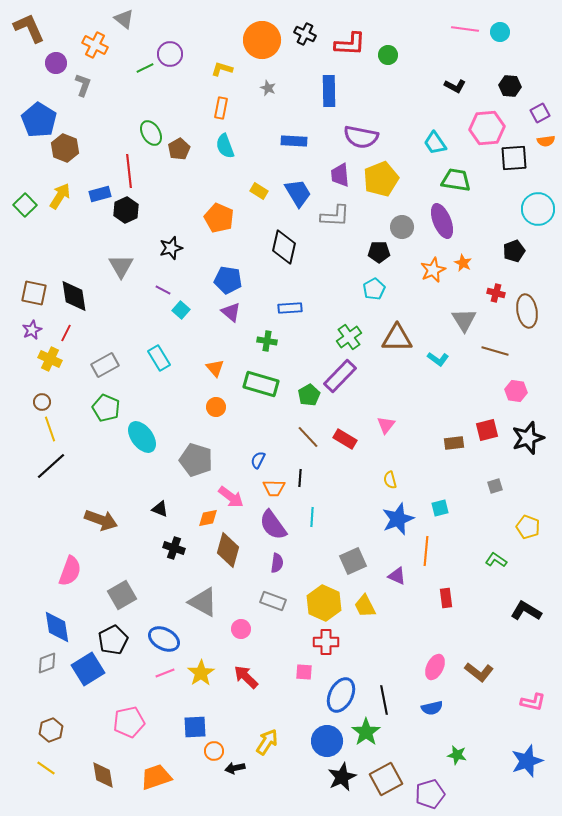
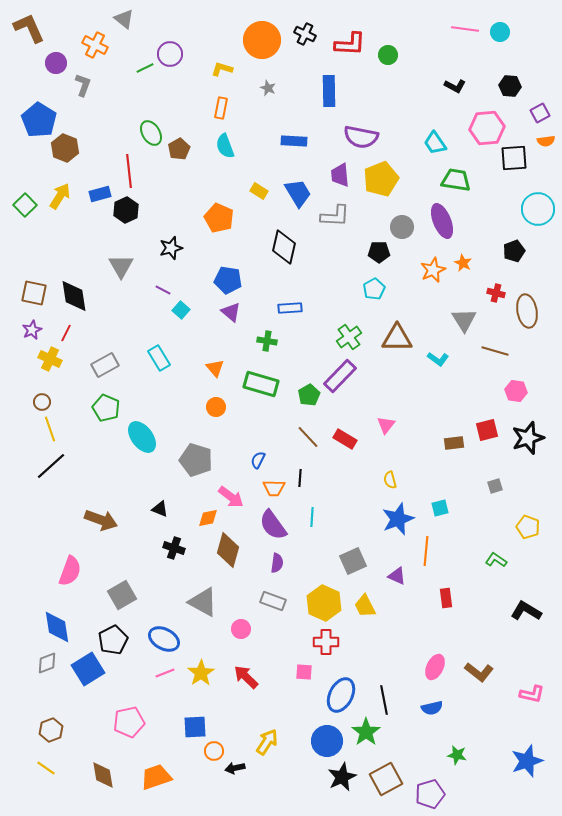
pink L-shape at (533, 702): moved 1 px left, 8 px up
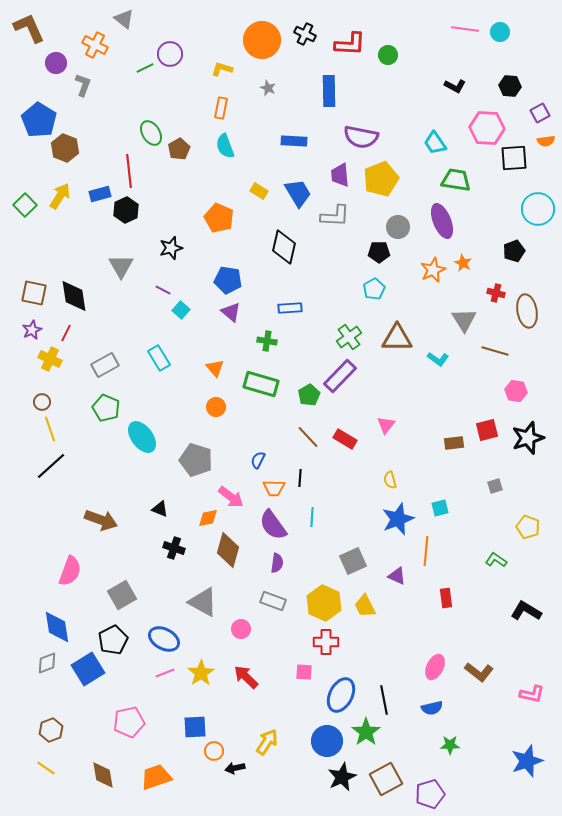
pink hexagon at (487, 128): rotated 8 degrees clockwise
gray circle at (402, 227): moved 4 px left
green star at (457, 755): moved 7 px left, 10 px up; rotated 12 degrees counterclockwise
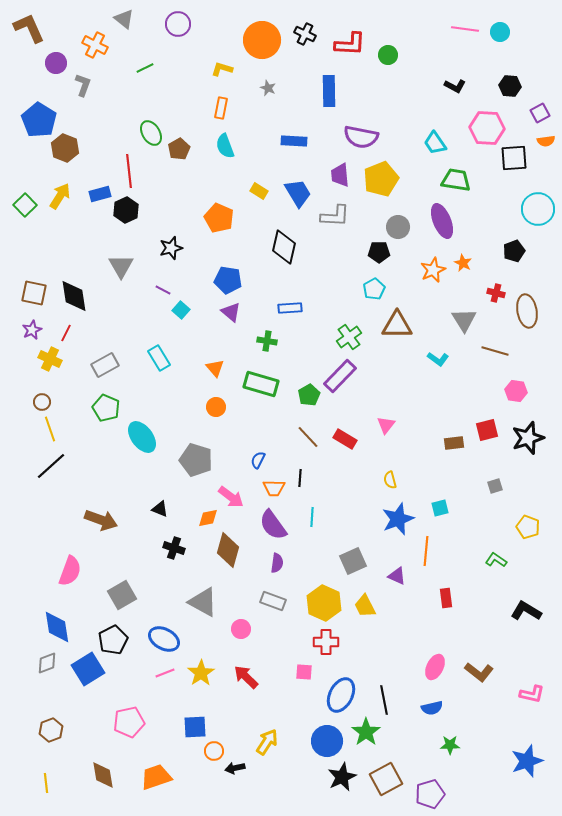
purple circle at (170, 54): moved 8 px right, 30 px up
brown triangle at (397, 338): moved 13 px up
yellow line at (46, 768): moved 15 px down; rotated 48 degrees clockwise
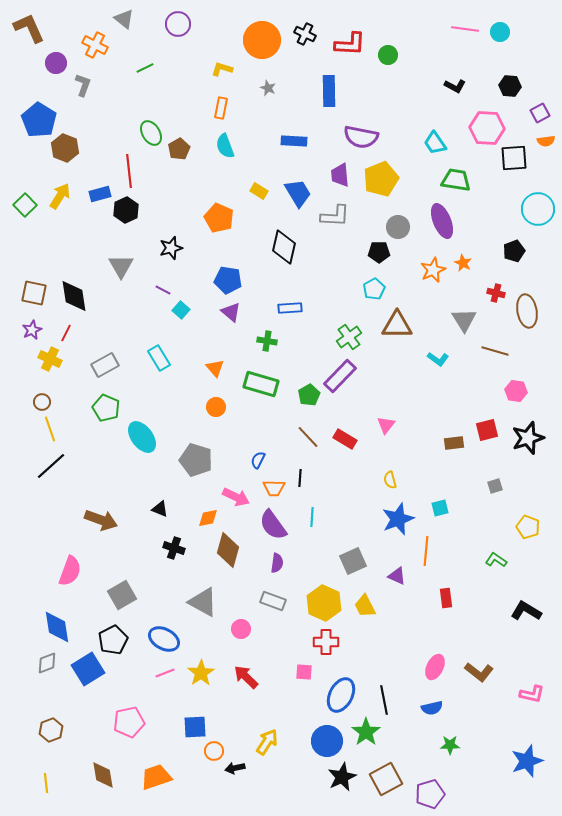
pink arrow at (231, 497): moved 5 px right; rotated 12 degrees counterclockwise
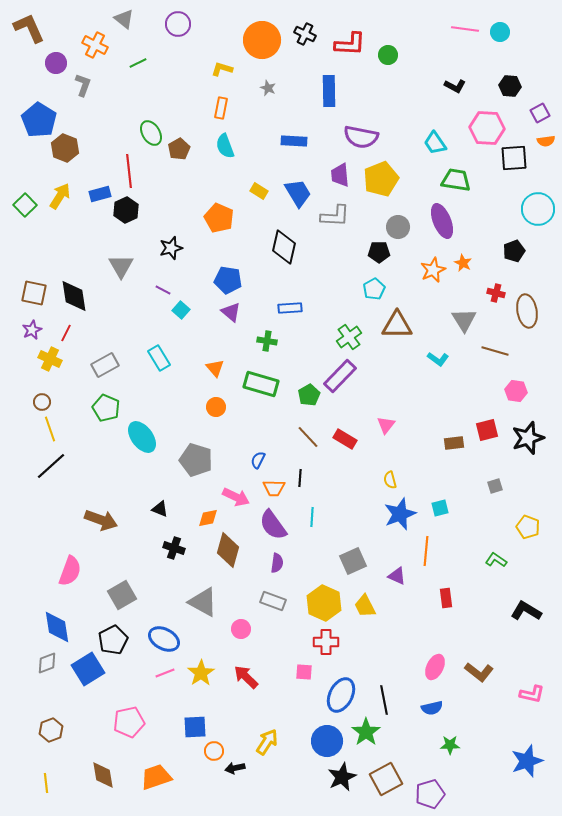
green line at (145, 68): moved 7 px left, 5 px up
blue star at (398, 519): moved 2 px right, 5 px up
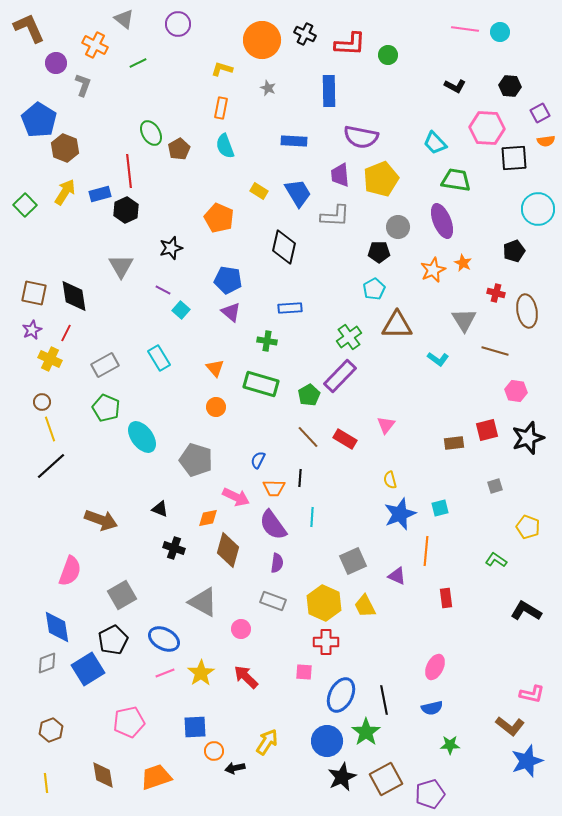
cyan trapezoid at (435, 143): rotated 10 degrees counterclockwise
yellow arrow at (60, 196): moved 5 px right, 4 px up
brown L-shape at (479, 672): moved 31 px right, 54 px down
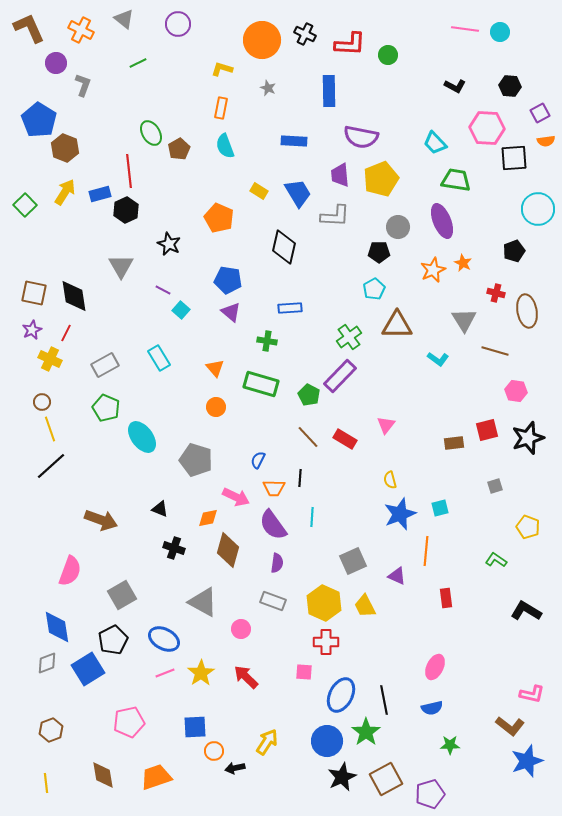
orange cross at (95, 45): moved 14 px left, 15 px up
black star at (171, 248): moved 2 px left, 4 px up; rotated 30 degrees counterclockwise
green pentagon at (309, 395): rotated 15 degrees counterclockwise
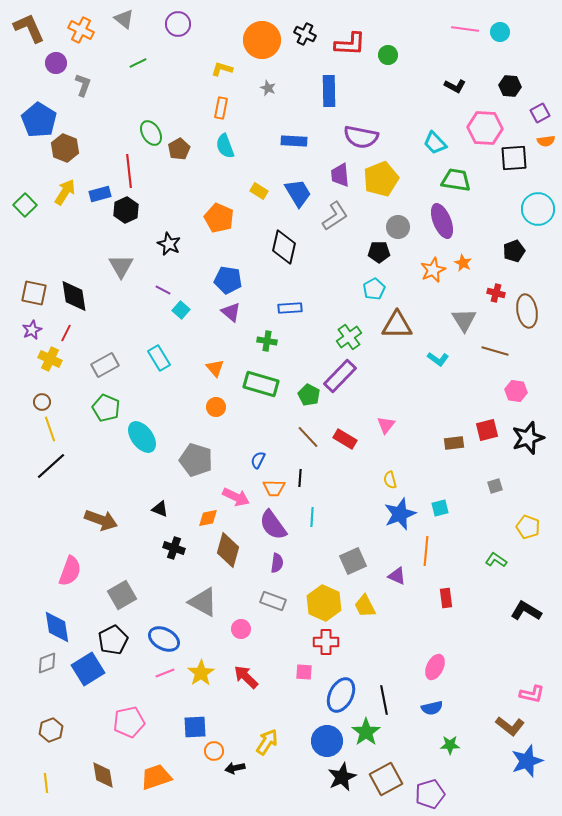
pink hexagon at (487, 128): moved 2 px left
gray L-shape at (335, 216): rotated 36 degrees counterclockwise
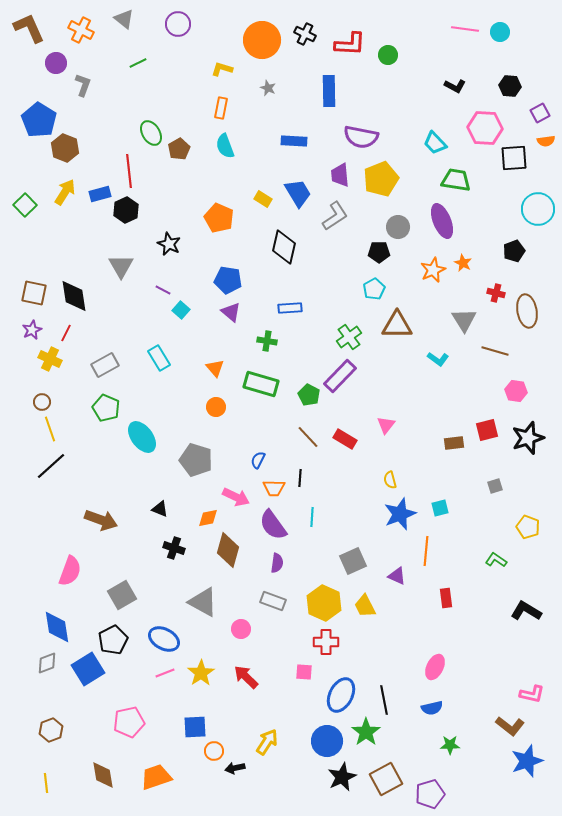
yellow rectangle at (259, 191): moved 4 px right, 8 px down
